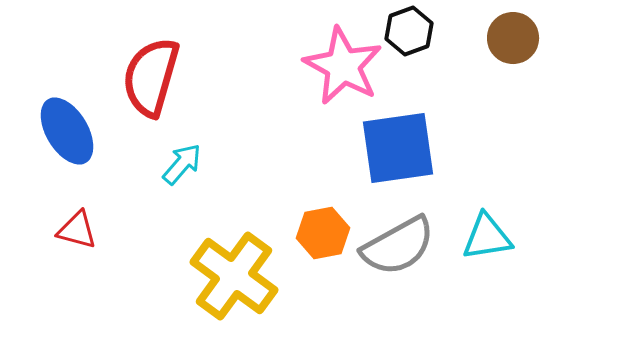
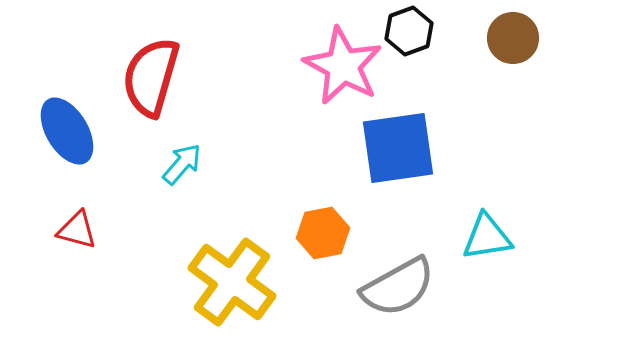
gray semicircle: moved 41 px down
yellow cross: moved 2 px left, 6 px down
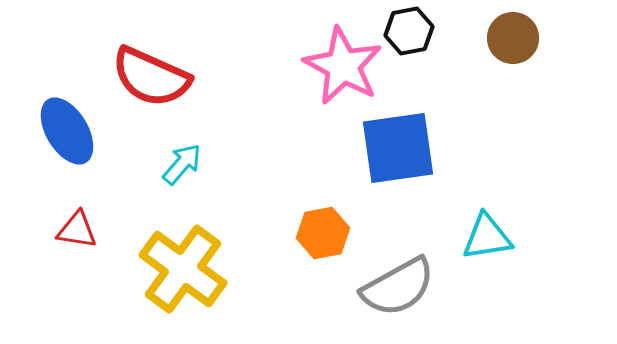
black hexagon: rotated 9 degrees clockwise
red semicircle: rotated 82 degrees counterclockwise
red triangle: rotated 6 degrees counterclockwise
yellow cross: moved 49 px left, 13 px up
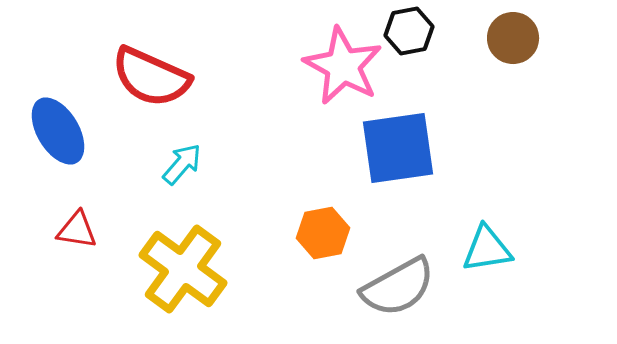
blue ellipse: moved 9 px left
cyan triangle: moved 12 px down
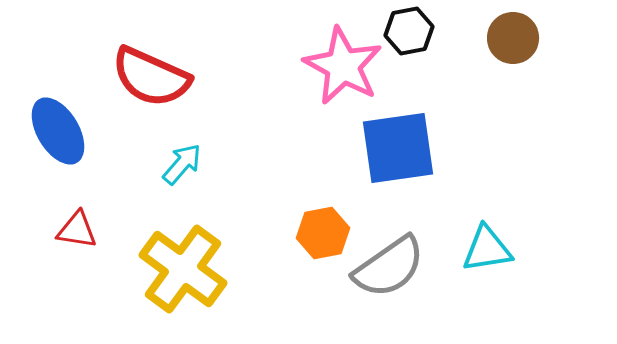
gray semicircle: moved 9 px left, 20 px up; rotated 6 degrees counterclockwise
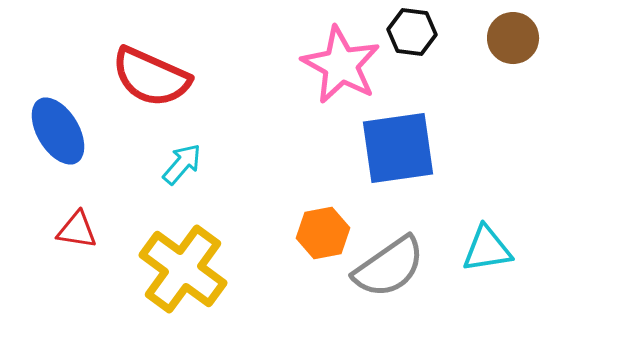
black hexagon: moved 3 px right, 1 px down; rotated 18 degrees clockwise
pink star: moved 2 px left, 1 px up
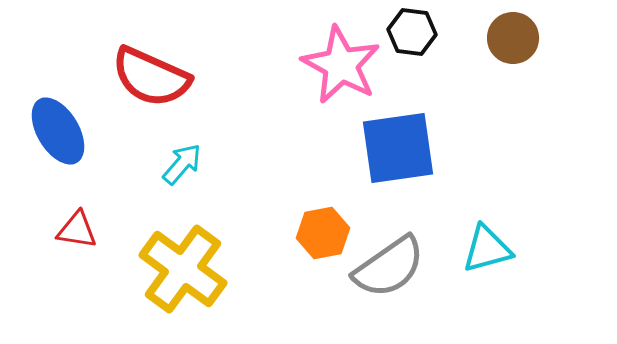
cyan triangle: rotated 6 degrees counterclockwise
